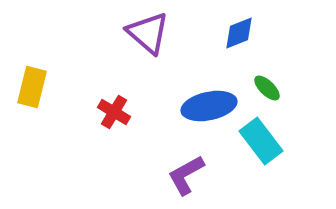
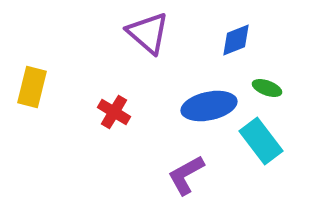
blue diamond: moved 3 px left, 7 px down
green ellipse: rotated 24 degrees counterclockwise
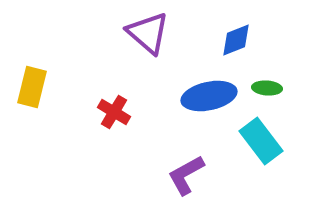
green ellipse: rotated 16 degrees counterclockwise
blue ellipse: moved 10 px up
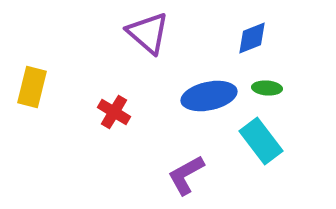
blue diamond: moved 16 px right, 2 px up
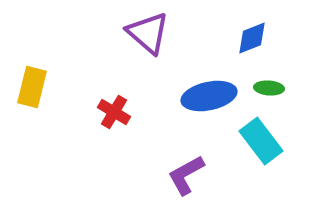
green ellipse: moved 2 px right
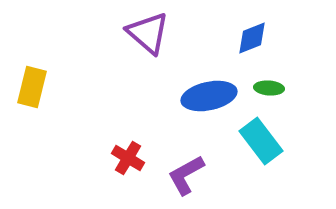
red cross: moved 14 px right, 46 px down
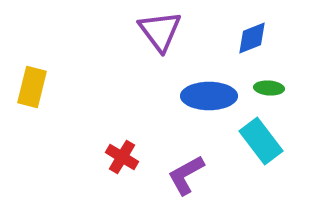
purple triangle: moved 12 px right, 2 px up; rotated 12 degrees clockwise
blue ellipse: rotated 12 degrees clockwise
red cross: moved 6 px left, 1 px up
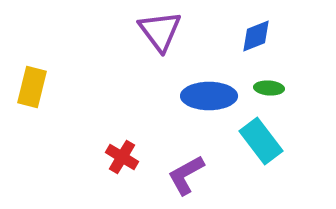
blue diamond: moved 4 px right, 2 px up
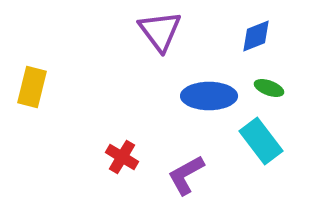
green ellipse: rotated 16 degrees clockwise
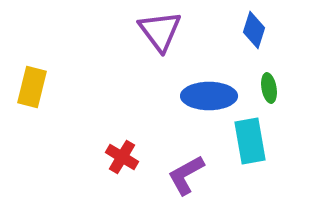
blue diamond: moved 2 px left, 6 px up; rotated 51 degrees counterclockwise
green ellipse: rotated 60 degrees clockwise
cyan rectangle: moved 11 px left; rotated 27 degrees clockwise
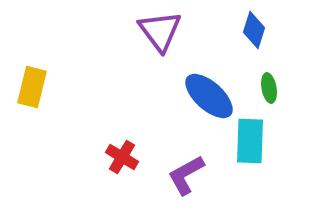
blue ellipse: rotated 42 degrees clockwise
cyan rectangle: rotated 12 degrees clockwise
